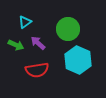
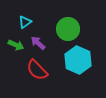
red semicircle: rotated 55 degrees clockwise
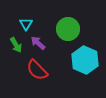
cyan triangle: moved 1 px right, 2 px down; rotated 24 degrees counterclockwise
green arrow: rotated 35 degrees clockwise
cyan hexagon: moved 7 px right
